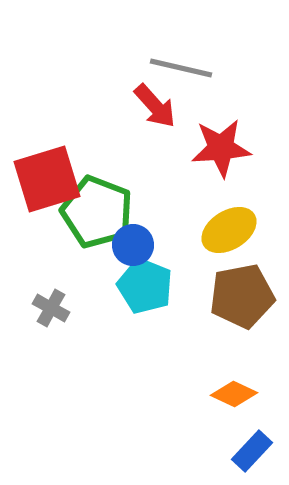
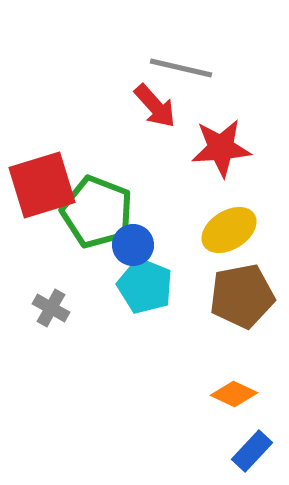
red square: moved 5 px left, 6 px down
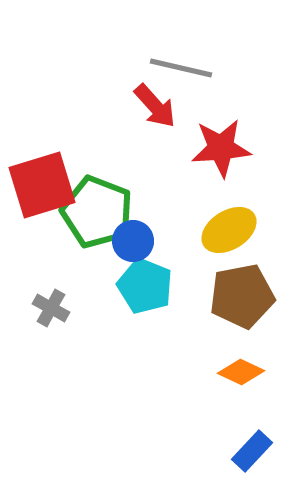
blue circle: moved 4 px up
orange diamond: moved 7 px right, 22 px up
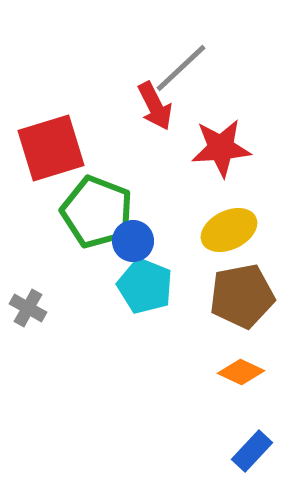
gray line: rotated 56 degrees counterclockwise
red arrow: rotated 15 degrees clockwise
red square: moved 9 px right, 37 px up
yellow ellipse: rotated 6 degrees clockwise
gray cross: moved 23 px left
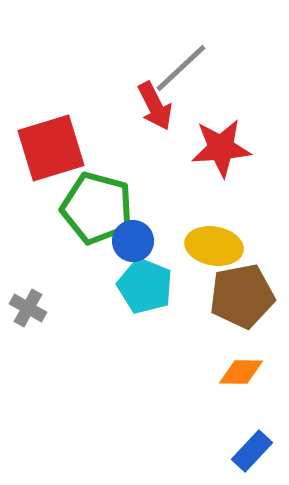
green pentagon: moved 4 px up; rotated 6 degrees counterclockwise
yellow ellipse: moved 15 px left, 16 px down; rotated 36 degrees clockwise
orange diamond: rotated 24 degrees counterclockwise
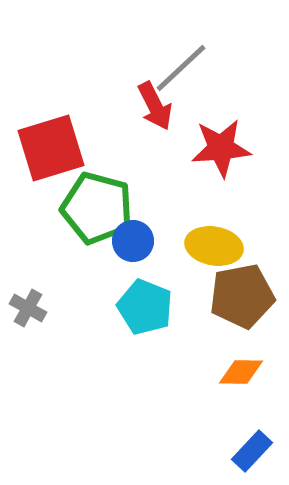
cyan pentagon: moved 21 px down
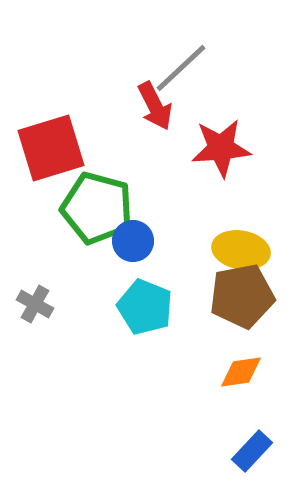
yellow ellipse: moved 27 px right, 4 px down
gray cross: moved 7 px right, 4 px up
orange diamond: rotated 9 degrees counterclockwise
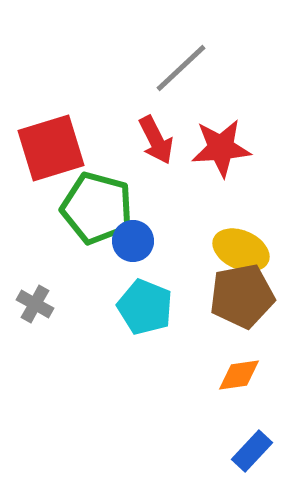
red arrow: moved 1 px right, 34 px down
yellow ellipse: rotated 14 degrees clockwise
orange diamond: moved 2 px left, 3 px down
